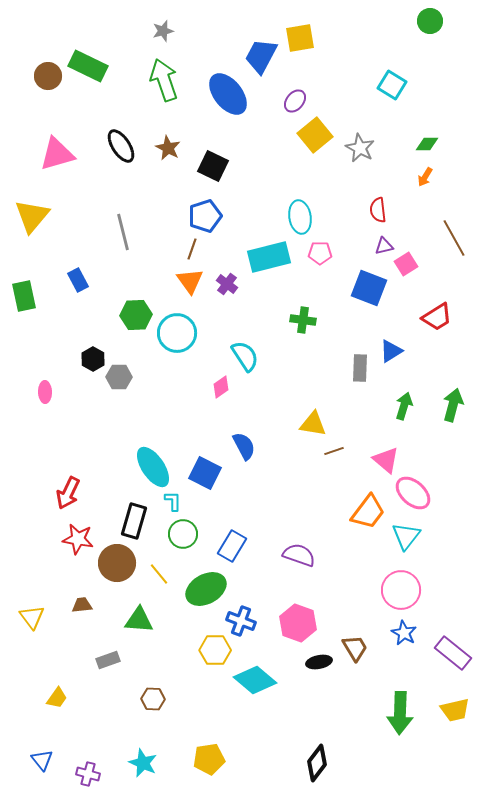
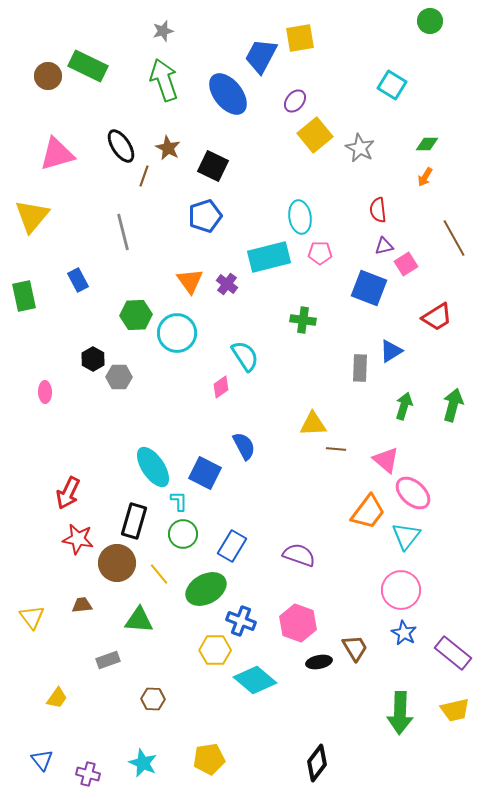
brown line at (192, 249): moved 48 px left, 73 px up
yellow triangle at (313, 424): rotated 12 degrees counterclockwise
brown line at (334, 451): moved 2 px right, 2 px up; rotated 24 degrees clockwise
cyan L-shape at (173, 501): moved 6 px right
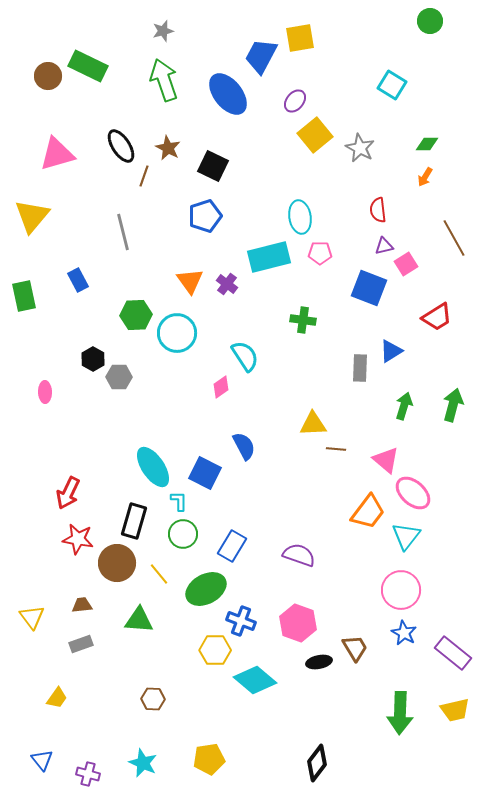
gray rectangle at (108, 660): moved 27 px left, 16 px up
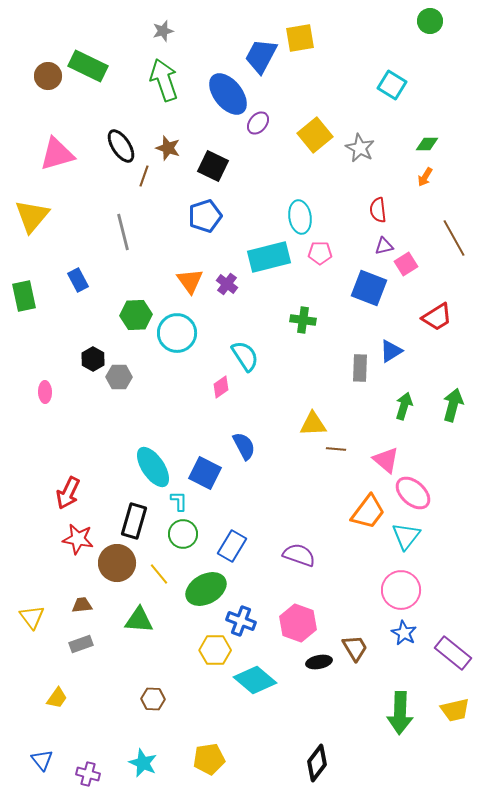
purple ellipse at (295, 101): moved 37 px left, 22 px down
brown star at (168, 148): rotated 10 degrees counterclockwise
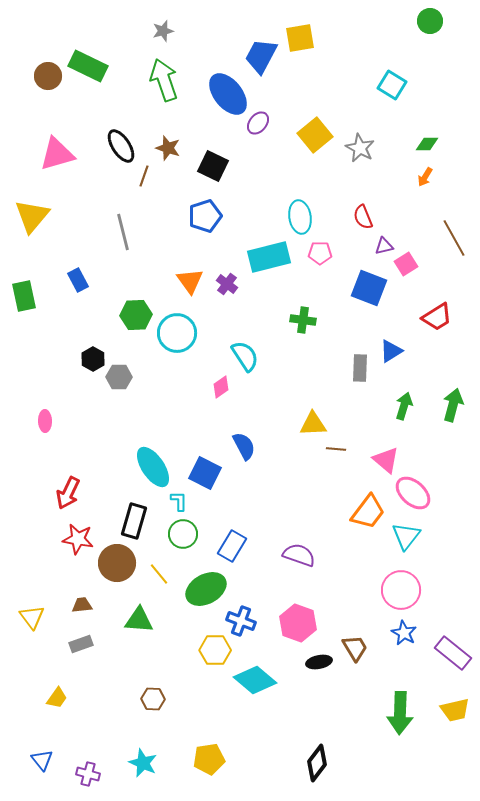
red semicircle at (378, 210): moved 15 px left, 7 px down; rotated 15 degrees counterclockwise
pink ellipse at (45, 392): moved 29 px down
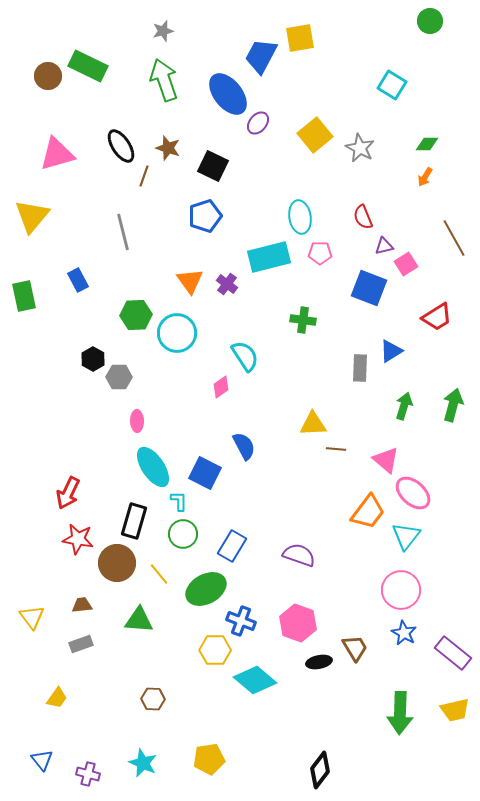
pink ellipse at (45, 421): moved 92 px right
black diamond at (317, 763): moved 3 px right, 7 px down
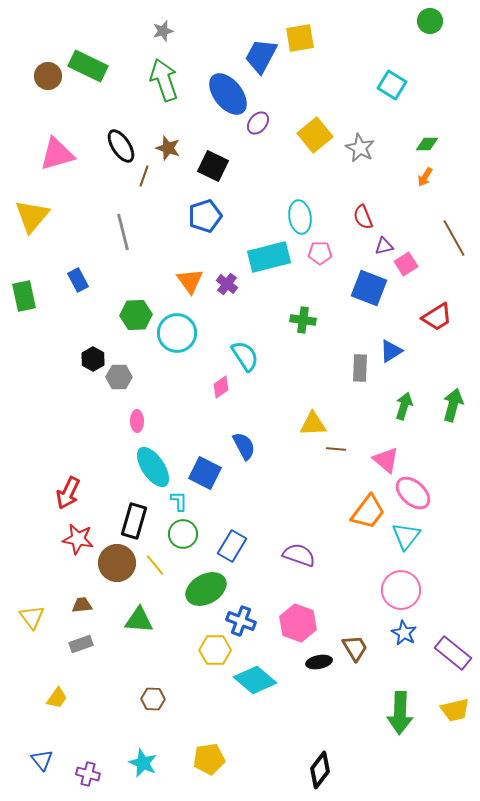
yellow line at (159, 574): moved 4 px left, 9 px up
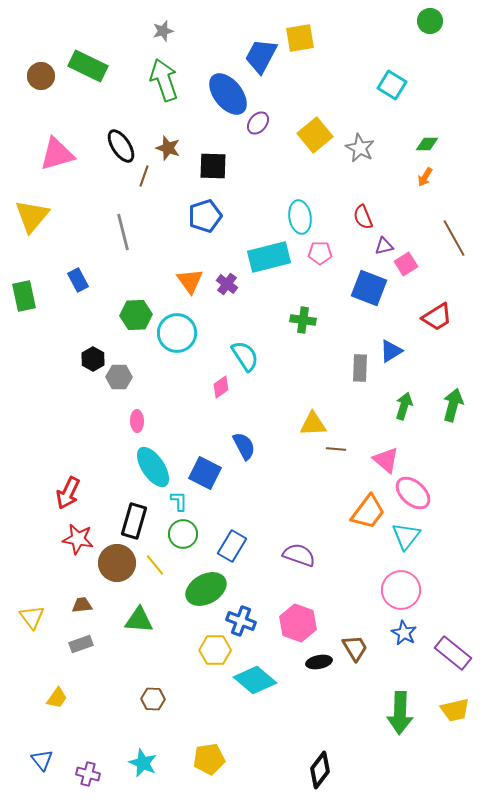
brown circle at (48, 76): moved 7 px left
black square at (213, 166): rotated 24 degrees counterclockwise
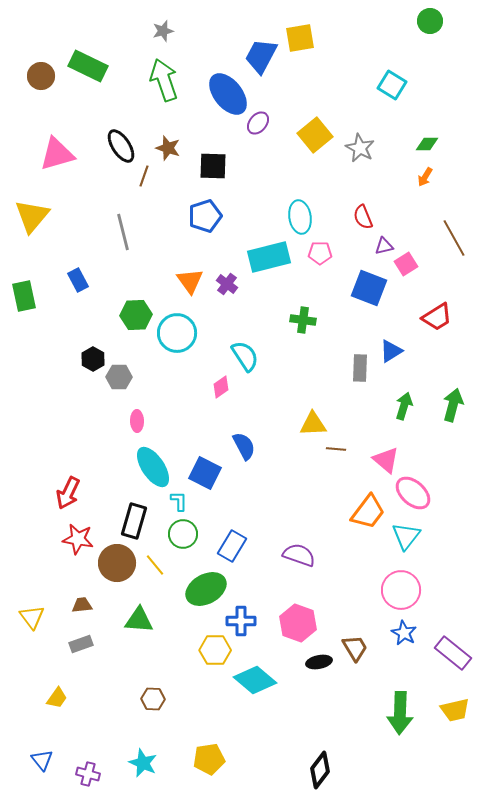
blue cross at (241, 621): rotated 20 degrees counterclockwise
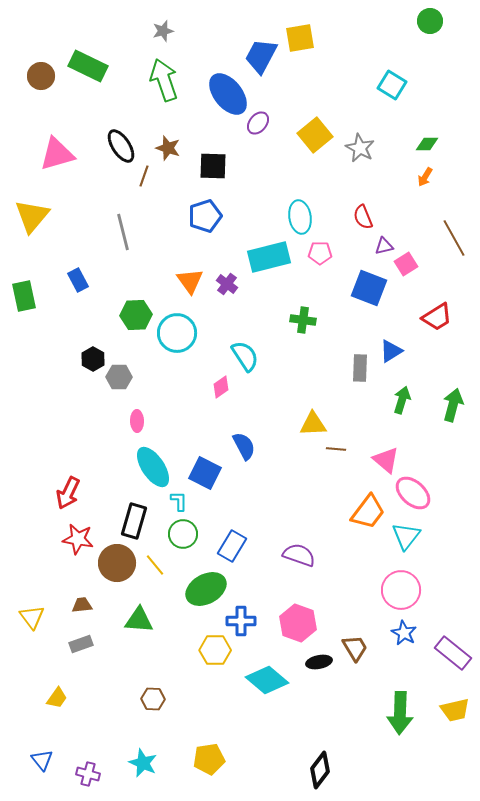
green arrow at (404, 406): moved 2 px left, 6 px up
cyan diamond at (255, 680): moved 12 px right
